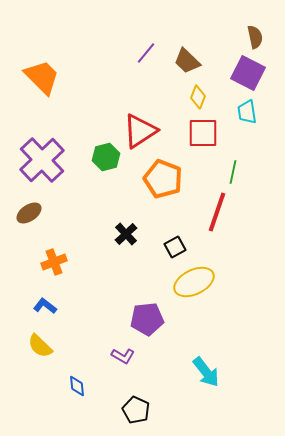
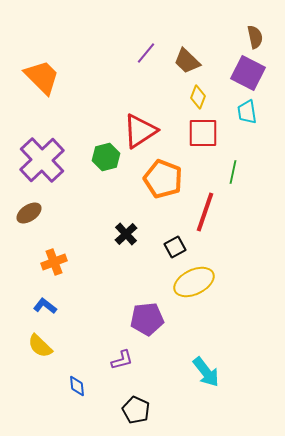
red line: moved 12 px left
purple L-shape: moved 1 px left, 4 px down; rotated 45 degrees counterclockwise
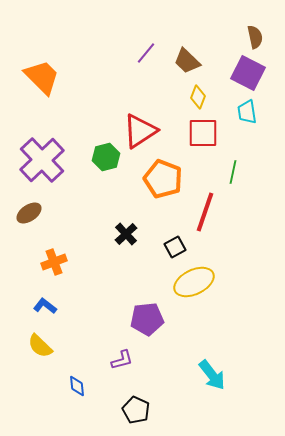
cyan arrow: moved 6 px right, 3 px down
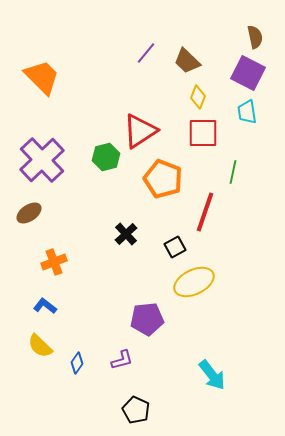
blue diamond: moved 23 px up; rotated 40 degrees clockwise
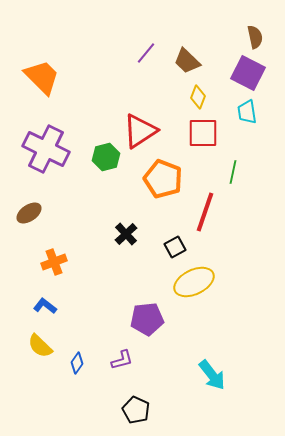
purple cross: moved 4 px right, 11 px up; rotated 21 degrees counterclockwise
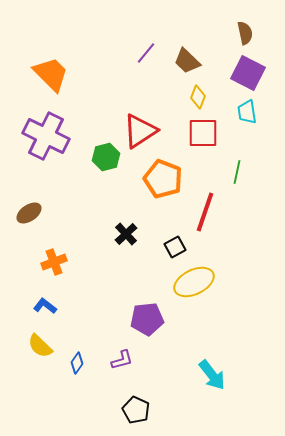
brown semicircle: moved 10 px left, 4 px up
orange trapezoid: moved 9 px right, 3 px up
purple cross: moved 13 px up
green line: moved 4 px right
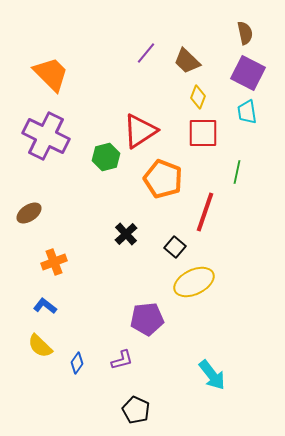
black square: rotated 20 degrees counterclockwise
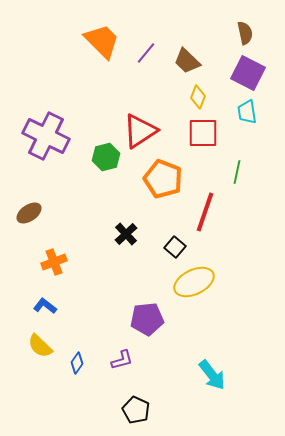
orange trapezoid: moved 51 px right, 33 px up
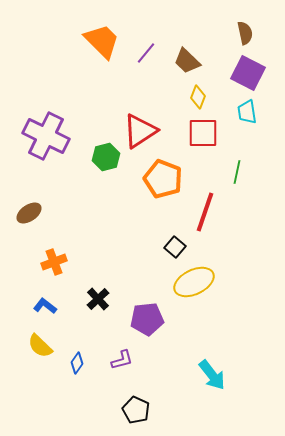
black cross: moved 28 px left, 65 px down
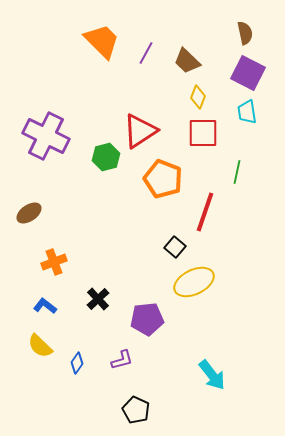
purple line: rotated 10 degrees counterclockwise
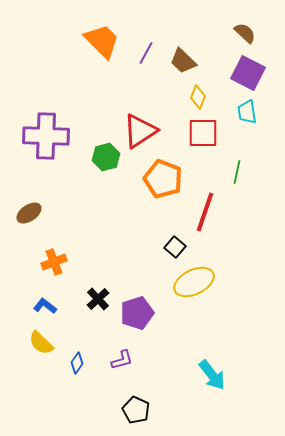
brown semicircle: rotated 35 degrees counterclockwise
brown trapezoid: moved 4 px left
purple cross: rotated 24 degrees counterclockwise
purple pentagon: moved 10 px left, 6 px up; rotated 12 degrees counterclockwise
yellow semicircle: moved 1 px right, 3 px up
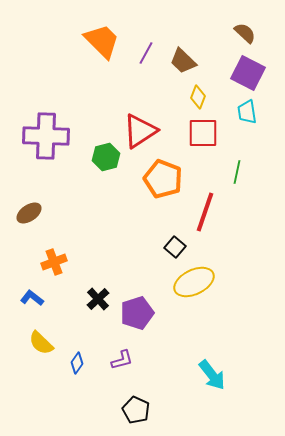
blue L-shape: moved 13 px left, 8 px up
